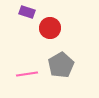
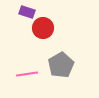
red circle: moved 7 px left
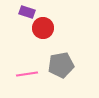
gray pentagon: rotated 20 degrees clockwise
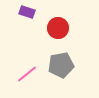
red circle: moved 15 px right
pink line: rotated 30 degrees counterclockwise
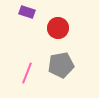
pink line: moved 1 px up; rotated 30 degrees counterclockwise
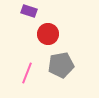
purple rectangle: moved 2 px right, 1 px up
red circle: moved 10 px left, 6 px down
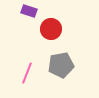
red circle: moved 3 px right, 5 px up
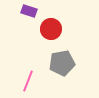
gray pentagon: moved 1 px right, 2 px up
pink line: moved 1 px right, 8 px down
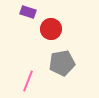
purple rectangle: moved 1 px left, 1 px down
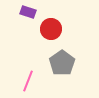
gray pentagon: rotated 25 degrees counterclockwise
